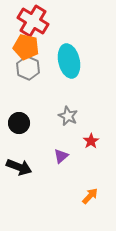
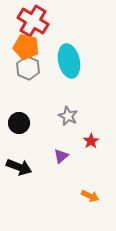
orange arrow: rotated 72 degrees clockwise
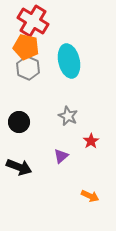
black circle: moved 1 px up
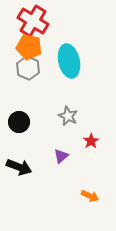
orange pentagon: moved 3 px right
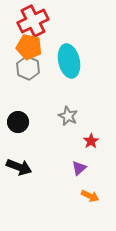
red cross: rotated 32 degrees clockwise
black circle: moved 1 px left
purple triangle: moved 18 px right, 12 px down
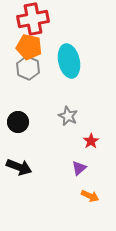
red cross: moved 2 px up; rotated 16 degrees clockwise
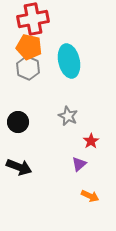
purple triangle: moved 4 px up
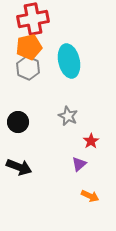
orange pentagon: rotated 25 degrees counterclockwise
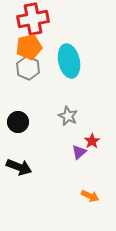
red star: moved 1 px right
purple triangle: moved 12 px up
